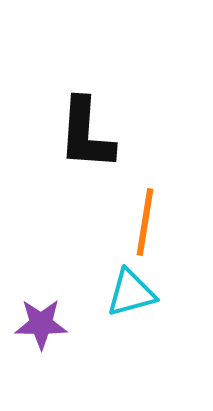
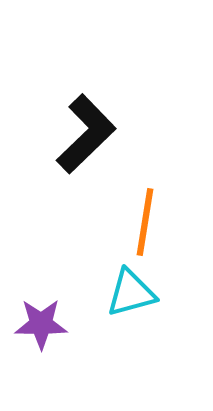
black L-shape: rotated 138 degrees counterclockwise
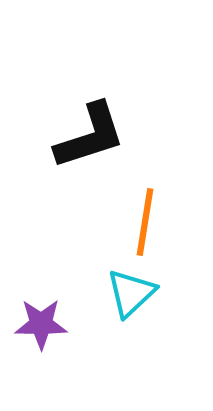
black L-shape: moved 4 px right, 2 px down; rotated 26 degrees clockwise
cyan triangle: rotated 28 degrees counterclockwise
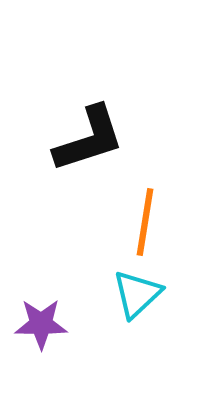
black L-shape: moved 1 px left, 3 px down
cyan triangle: moved 6 px right, 1 px down
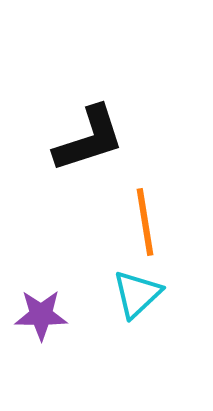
orange line: rotated 18 degrees counterclockwise
purple star: moved 9 px up
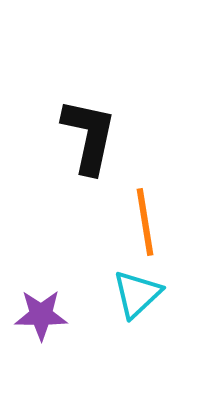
black L-shape: moved 3 px up; rotated 60 degrees counterclockwise
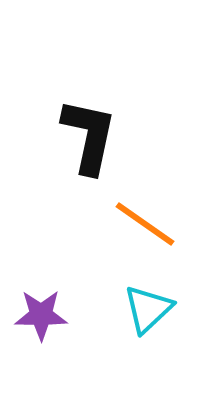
orange line: moved 2 px down; rotated 46 degrees counterclockwise
cyan triangle: moved 11 px right, 15 px down
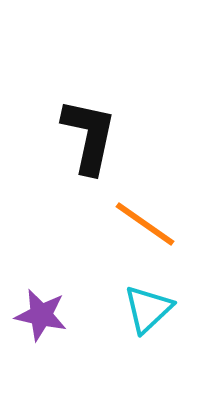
purple star: rotated 12 degrees clockwise
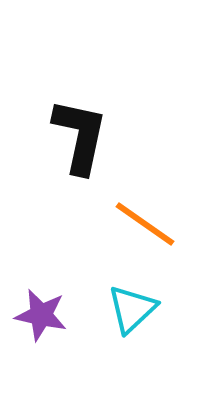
black L-shape: moved 9 px left
cyan triangle: moved 16 px left
